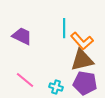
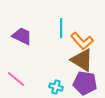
cyan line: moved 3 px left
brown triangle: rotated 45 degrees clockwise
pink line: moved 9 px left, 1 px up
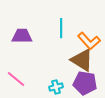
purple trapezoid: rotated 25 degrees counterclockwise
orange L-shape: moved 7 px right
cyan cross: rotated 32 degrees counterclockwise
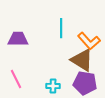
purple trapezoid: moved 4 px left, 3 px down
pink line: rotated 24 degrees clockwise
cyan cross: moved 3 px left, 1 px up; rotated 16 degrees clockwise
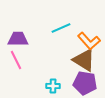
cyan line: rotated 66 degrees clockwise
brown triangle: moved 2 px right
pink line: moved 19 px up
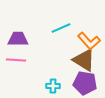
pink line: rotated 60 degrees counterclockwise
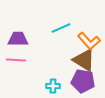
purple pentagon: moved 2 px left, 2 px up
